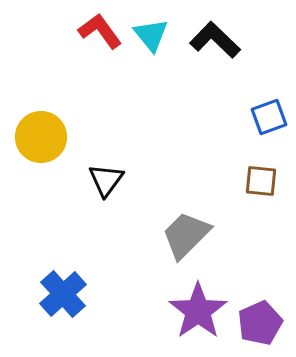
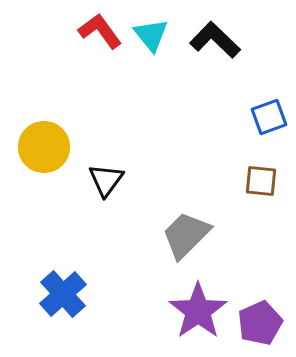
yellow circle: moved 3 px right, 10 px down
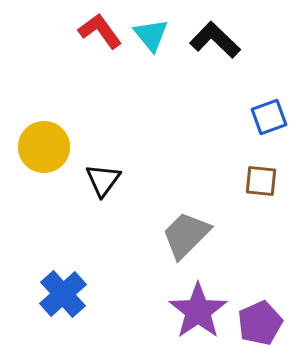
black triangle: moved 3 px left
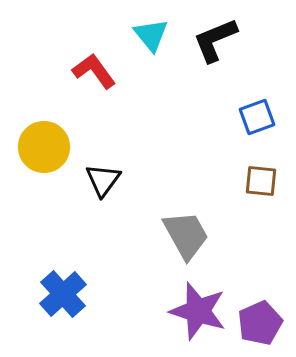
red L-shape: moved 6 px left, 40 px down
black L-shape: rotated 66 degrees counterclockwise
blue square: moved 12 px left
gray trapezoid: rotated 106 degrees clockwise
purple star: rotated 20 degrees counterclockwise
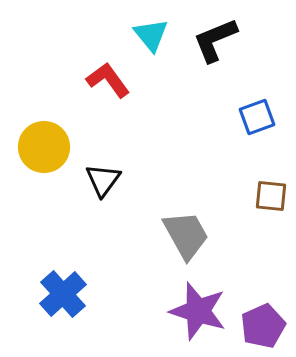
red L-shape: moved 14 px right, 9 px down
brown square: moved 10 px right, 15 px down
purple pentagon: moved 3 px right, 3 px down
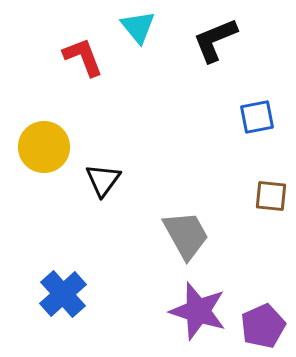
cyan triangle: moved 13 px left, 8 px up
red L-shape: moved 25 px left, 23 px up; rotated 15 degrees clockwise
blue square: rotated 9 degrees clockwise
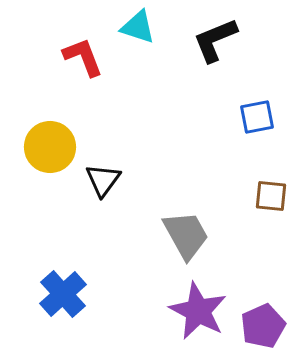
cyan triangle: rotated 33 degrees counterclockwise
yellow circle: moved 6 px right
purple star: rotated 10 degrees clockwise
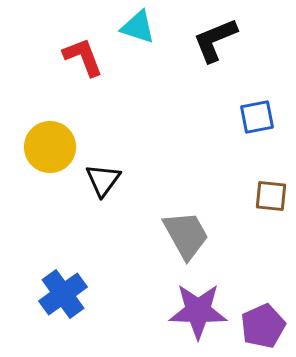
blue cross: rotated 6 degrees clockwise
purple star: rotated 26 degrees counterclockwise
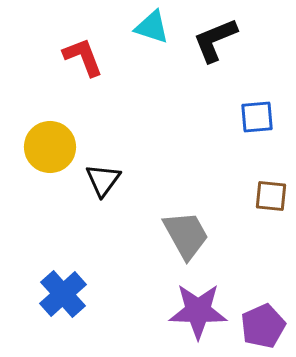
cyan triangle: moved 14 px right
blue square: rotated 6 degrees clockwise
blue cross: rotated 6 degrees counterclockwise
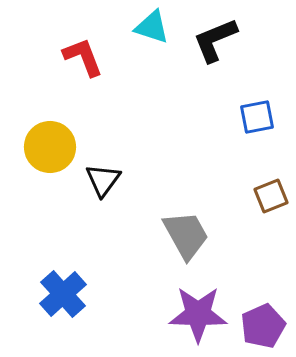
blue square: rotated 6 degrees counterclockwise
brown square: rotated 28 degrees counterclockwise
purple star: moved 3 px down
